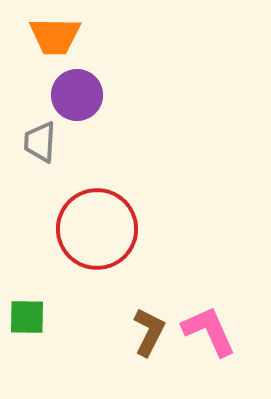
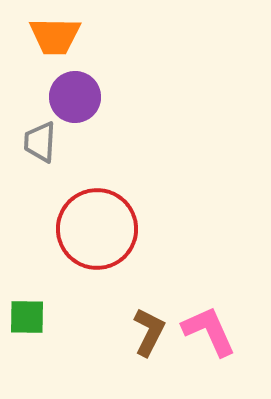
purple circle: moved 2 px left, 2 px down
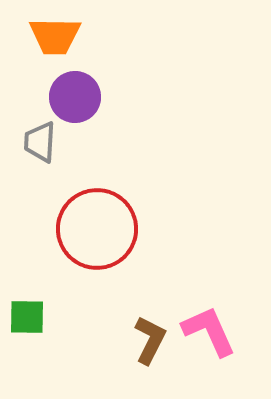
brown L-shape: moved 1 px right, 8 px down
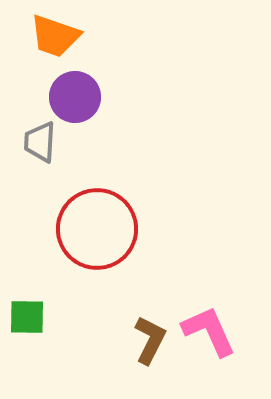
orange trapezoid: rotated 18 degrees clockwise
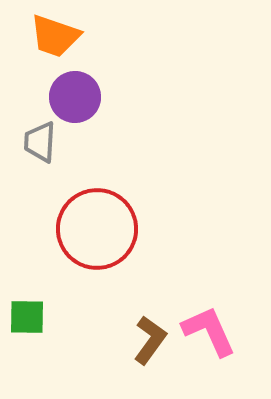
brown L-shape: rotated 9 degrees clockwise
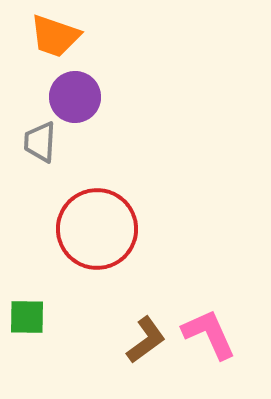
pink L-shape: moved 3 px down
brown L-shape: moved 4 px left; rotated 18 degrees clockwise
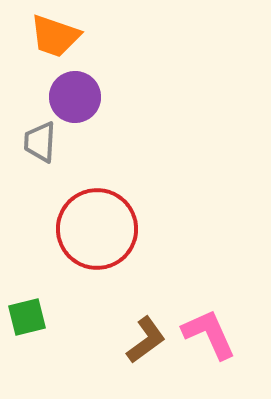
green square: rotated 15 degrees counterclockwise
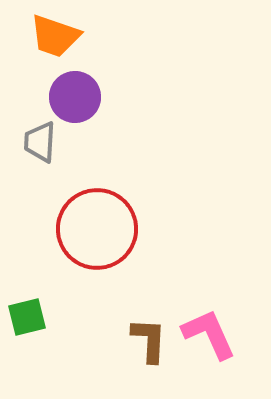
brown L-shape: moved 3 px right; rotated 51 degrees counterclockwise
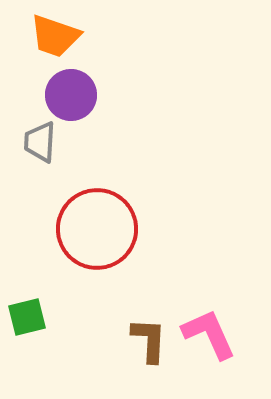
purple circle: moved 4 px left, 2 px up
